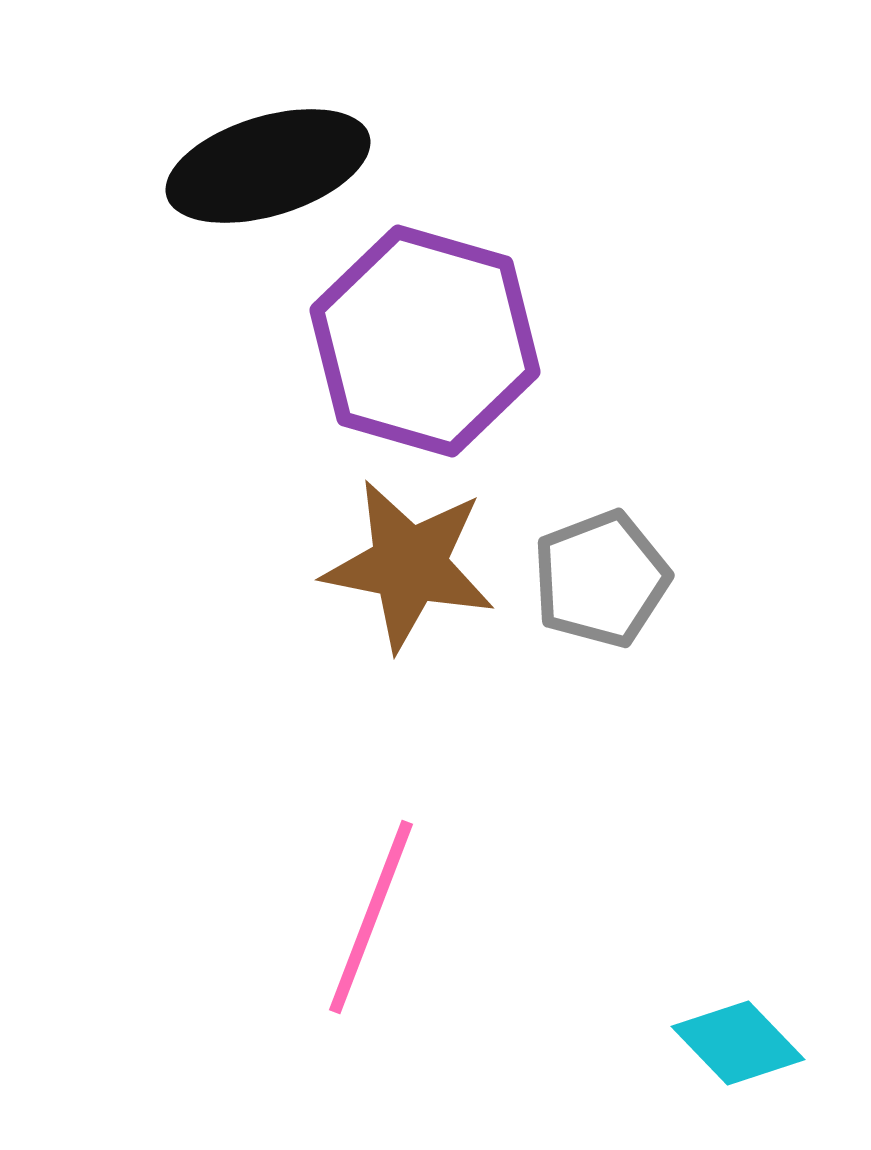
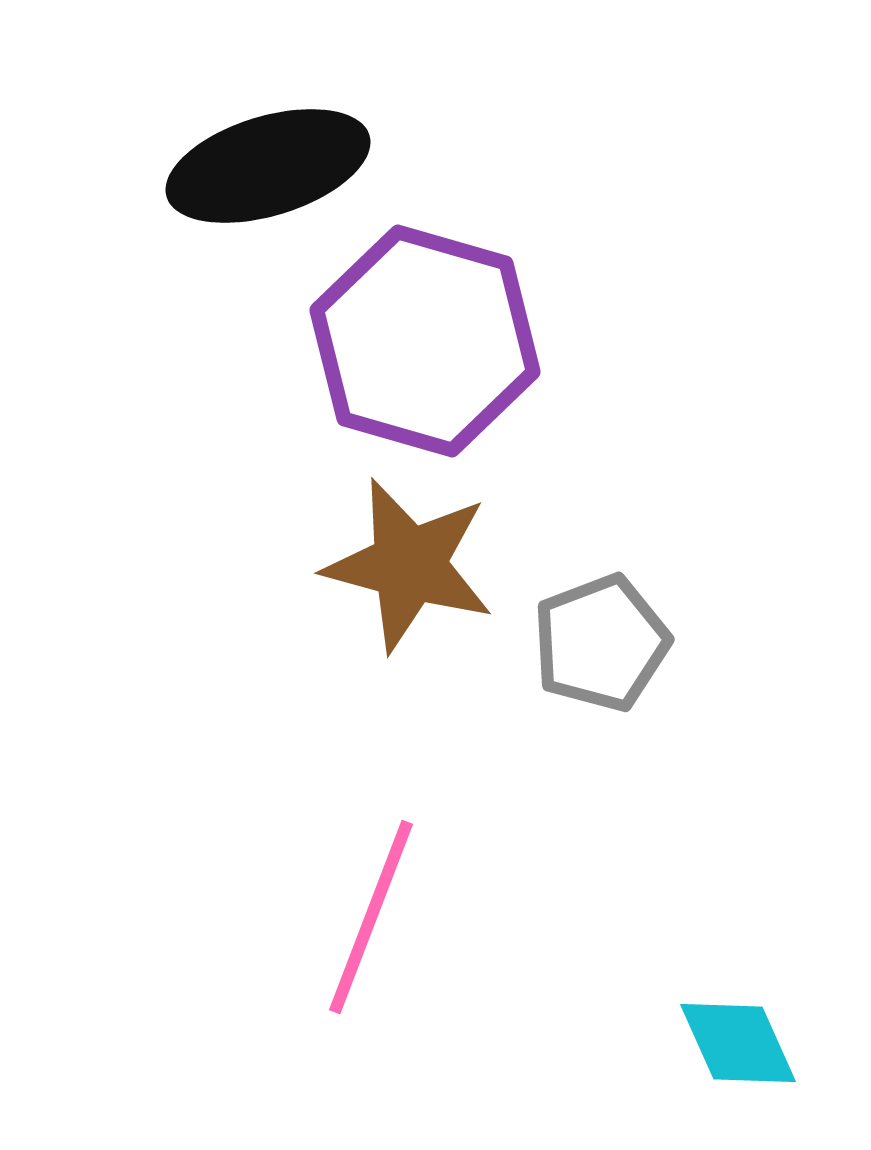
brown star: rotated 4 degrees clockwise
gray pentagon: moved 64 px down
cyan diamond: rotated 20 degrees clockwise
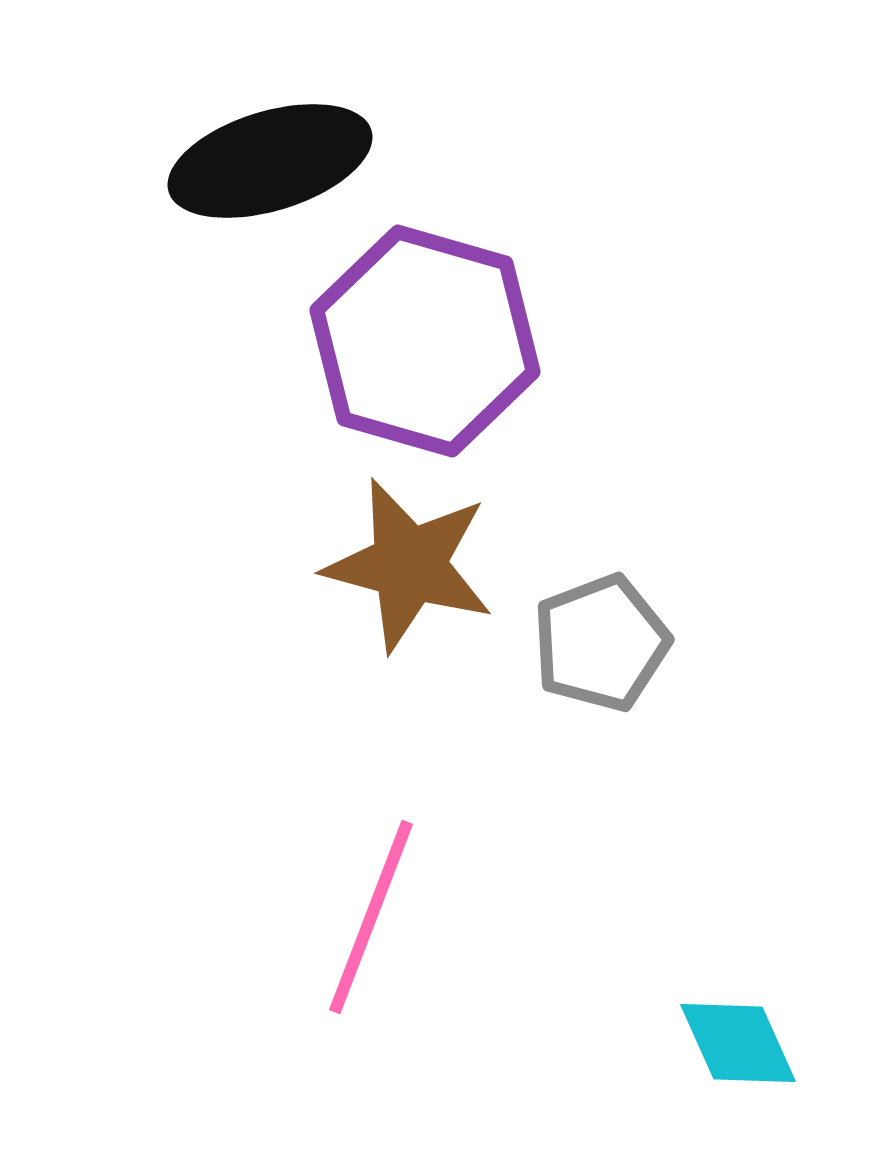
black ellipse: moved 2 px right, 5 px up
